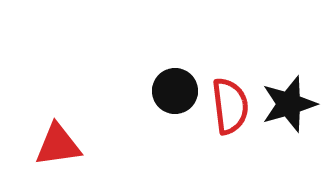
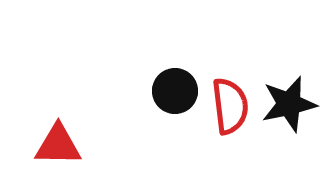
black star: rotated 4 degrees clockwise
red triangle: rotated 9 degrees clockwise
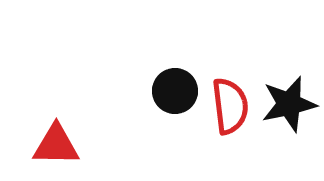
red triangle: moved 2 px left
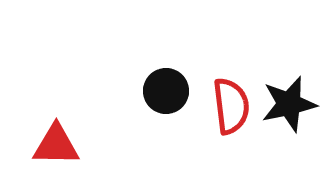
black circle: moved 9 px left
red semicircle: moved 1 px right
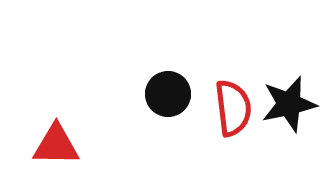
black circle: moved 2 px right, 3 px down
red semicircle: moved 2 px right, 2 px down
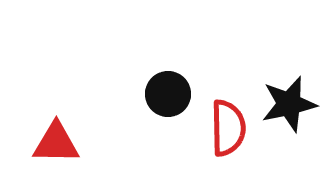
red semicircle: moved 5 px left, 20 px down; rotated 6 degrees clockwise
red triangle: moved 2 px up
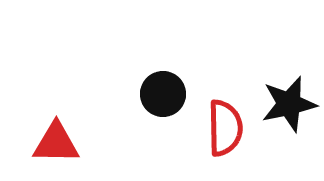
black circle: moved 5 px left
red semicircle: moved 3 px left
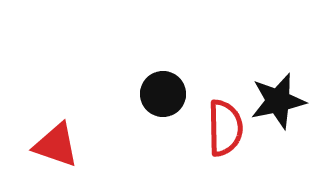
black star: moved 11 px left, 3 px up
red triangle: moved 2 px down; rotated 18 degrees clockwise
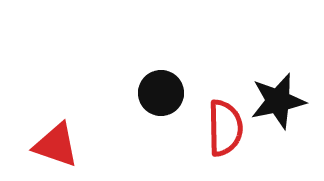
black circle: moved 2 px left, 1 px up
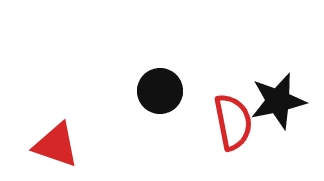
black circle: moved 1 px left, 2 px up
red semicircle: moved 8 px right, 6 px up; rotated 10 degrees counterclockwise
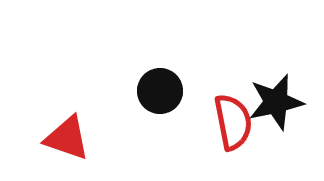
black star: moved 2 px left, 1 px down
red triangle: moved 11 px right, 7 px up
